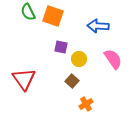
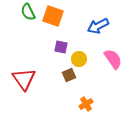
blue arrow: rotated 30 degrees counterclockwise
brown square: moved 3 px left, 6 px up; rotated 24 degrees clockwise
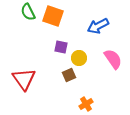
yellow circle: moved 1 px up
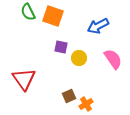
brown square: moved 21 px down
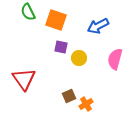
orange square: moved 3 px right, 4 px down
pink semicircle: moved 2 px right; rotated 130 degrees counterclockwise
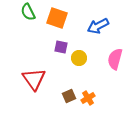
orange square: moved 1 px right, 2 px up
red triangle: moved 10 px right
orange cross: moved 2 px right, 6 px up
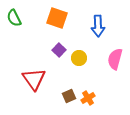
green semicircle: moved 14 px left, 6 px down
blue arrow: rotated 65 degrees counterclockwise
purple square: moved 2 px left, 3 px down; rotated 32 degrees clockwise
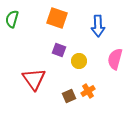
green semicircle: moved 2 px left, 1 px down; rotated 42 degrees clockwise
purple square: rotated 24 degrees counterclockwise
yellow circle: moved 3 px down
orange cross: moved 7 px up
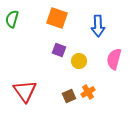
pink semicircle: moved 1 px left
red triangle: moved 9 px left, 12 px down
orange cross: moved 1 px down
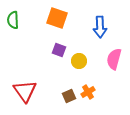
green semicircle: moved 1 px right, 1 px down; rotated 18 degrees counterclockwise
blue arrow: moved 2 px right, 1 px down
